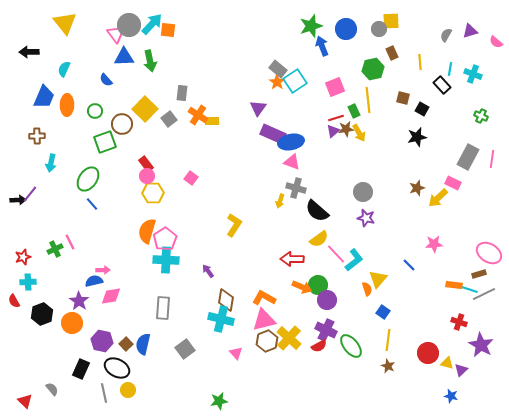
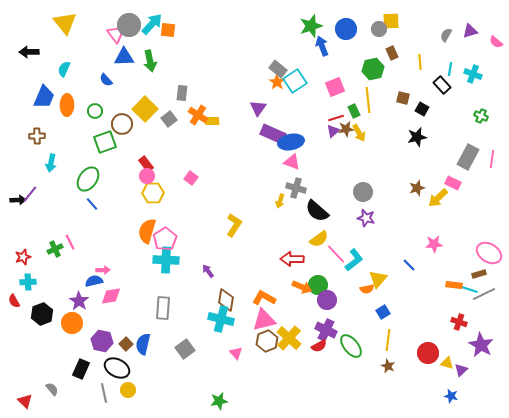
orange semicircle at (367, 289): rotated 96 degrees clockwise
blue square at (383, 312): rotated 24 degrees clockwise
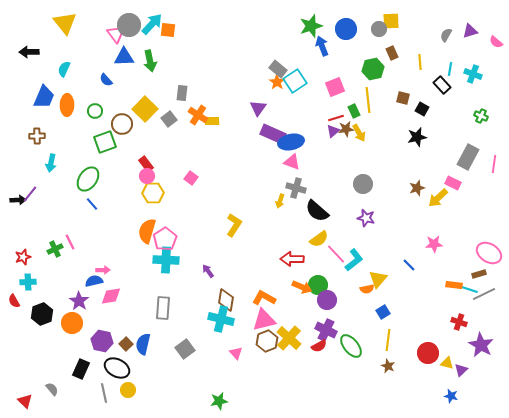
pink line at (492, 159): moved 2 px right, 5 px down
gray circle at (363, 192): moved 8 px up
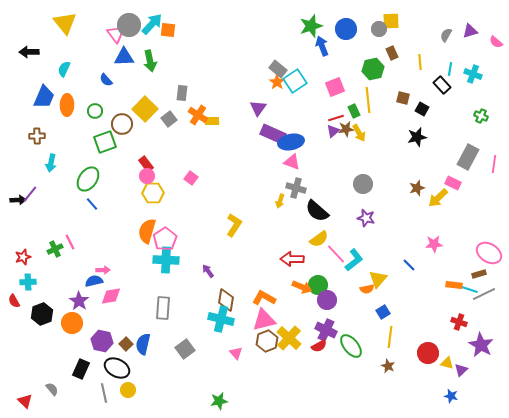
yellow line at (388, 340): moved 2 px right, 3 px up
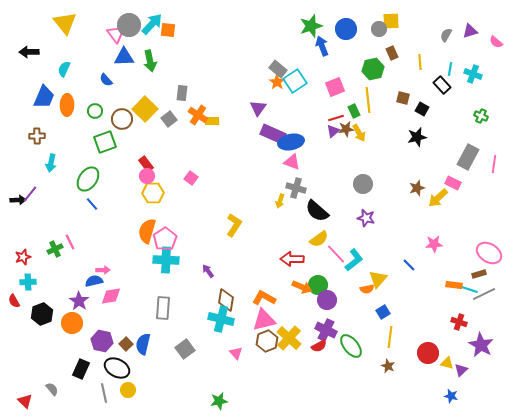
brown circle at (122, 124): moved 5 px up
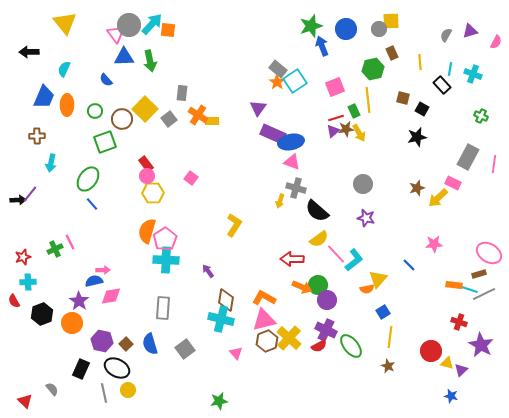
pink semicircle at (496, 42): rotated 104 degrees counterclockwise
blue semicircle at (143, 344): moved 7 px right; rotated 30 degrees counterclockwise
red circle at (428, 353): moved 3 px right, 2 px up
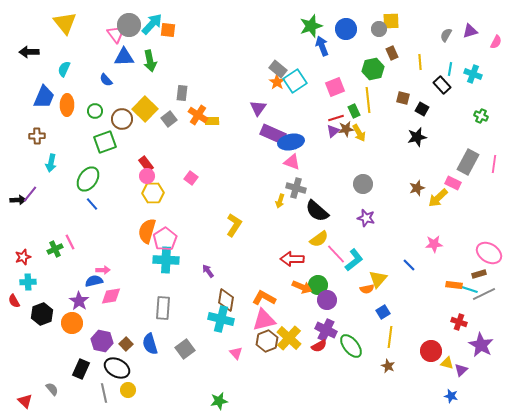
gray rectangle at (468, 157): moved 5 px down
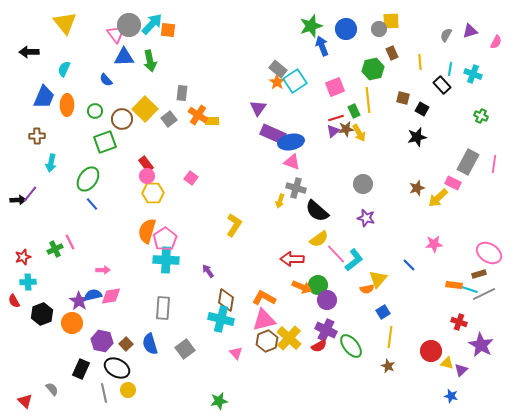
blue semicircle at (94, 281): moved 1 px left, 14 px down
